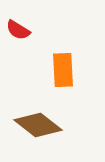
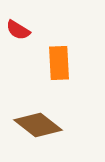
orange rectangle: moved 4 px left, 7 px up
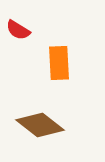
brown diamond: moved 2 px right
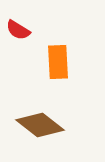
orange rectangle: moved 1 px left, 1 px up
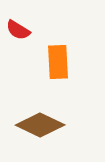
brown diamond: rotated 12 degrees counterclockwise
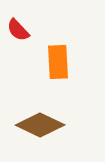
red semicircle: rotated 15 degrees clockwise
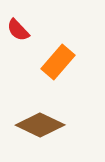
orange rectangle: rotated 44 degrees clockwise
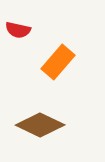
red semicircle: rotated 35 degrees counterclockwise
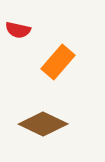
brown diamond: moved 3 px right, 1 px up
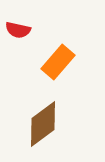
brown diamond: rotated 63 degrees counterclockwise
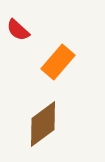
red semicircle: rotated 30 degrees clockwise
